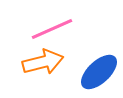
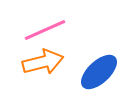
pink line: moved 7 px left, 1 px down
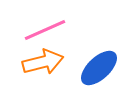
blue ellipse: moved 4 px up
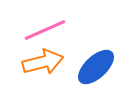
blue ellipse: moved 3 px left, 1 px up
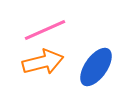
blue ellipse: rotated 12 degrees counterclockwise
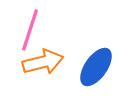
pink line: moved 15 px left; rotated 48 degrees counterclockwise
